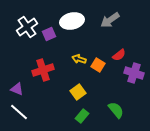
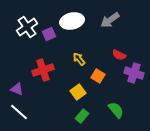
red semicircle: rotated 64 degrees clockwise
yellow arrow: rotated 32 degrees clockwise
orange square: moved 11 px down
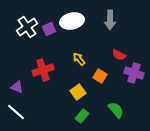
gray arrow: rotated 54 degrees counterclockwise
purple square: moved 5 px up
orange square: moved 2 px right
purple triangle: moved 2 px up
white line: moved 3 px left
